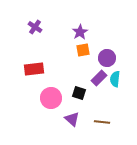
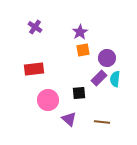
black square: rotated 24 degrees counterclockwise
pink circle: moved 3 px left, 2 px down
purple triangle: moved 3 px left
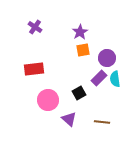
cyan semicircle: rotated 14 degrees counterclockwise
black square: rotated 24 degrees counterclockwise
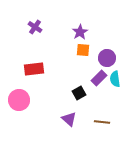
orange square: rotated 16 degrees clockwise
pink circle: moved 29 px left
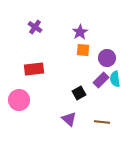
purple rectangle: moved 2 px right, 2 px down
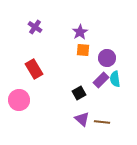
red rectangle: rotated 66 degrees clockwise
purple triangle: moved 13 px right
